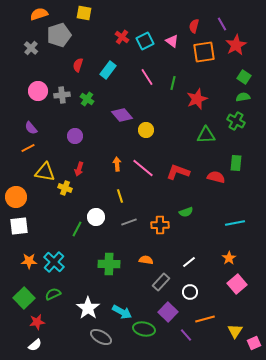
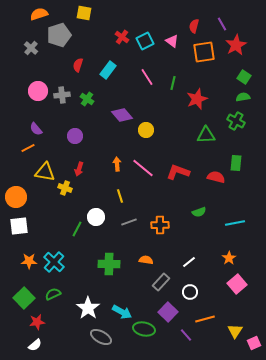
purple semicircle at (31, 128): moved 5 px right, 1 px down
green semicircle at (186, 212): moved 13 px right
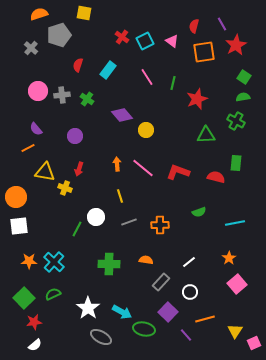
red star at (37, 322): moved 3 px left
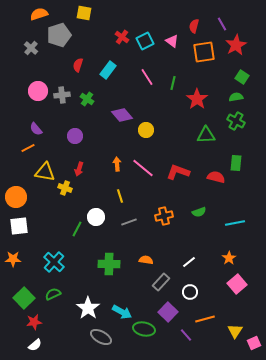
green square at (244, 77): moved 2 px left
green semicircle at (243, 97): moved 7 px left
red star at (197, 99): rotated 15 degrees counterclockwise
orange cross at (160, 225): moved 4 px right, 9 px up; rotated 12 degrees counterclockwise
orange star at (29, 261): moved 16 px left, 2 px up
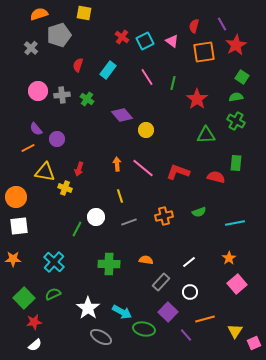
purple circle at (75, 136): moved 18 px left, 3 px down
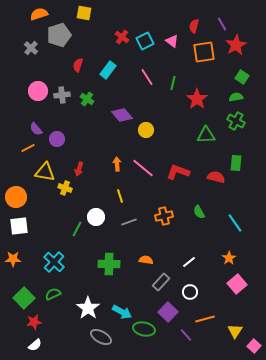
green semicircle at (199, 212): rotated 80 degrees clockwise
cyan line at (235, 223): rotated 66 degrees clockwise
pink square at (254, 343): moved 3 px down; rotated 24 degrees counterclockwise
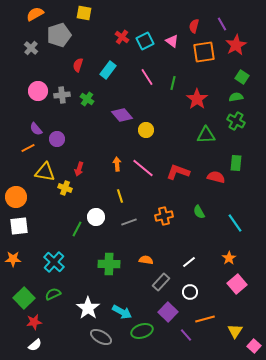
orange semicircle at (39, 14): moved 4 px left; rotated 12 degrees counterclockwise
green ellipse at (144, 329): moved 2 px left, 2 px down; rotated 30 degrees counterclockwise
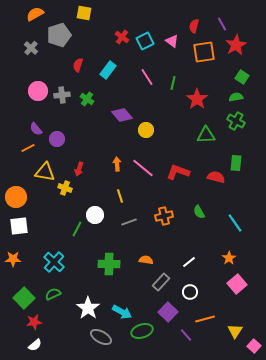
white circle at (96, 217): moved 1 px left, 2 px up
